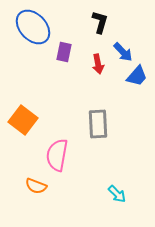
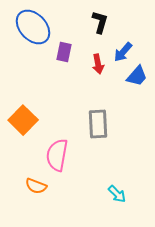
blue arrow: rotated 85 degrees clockwise
orange square: rotated 8 degrees clockwise
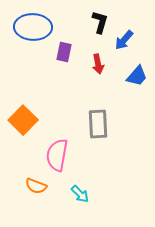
blue ellipse: rotated 45 degrees counterclockwise
blue arrow: moved 1 px right, 12 px up
cyan arrow: moved 37 px left
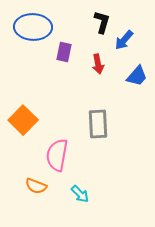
black L-shape: moved 2 px right
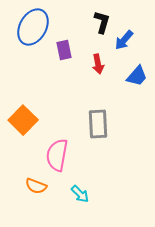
blue ellipse: rotated 63 degrees counterclockwise
purple rectangle: moved 2 px up; rotated 24 degrees counterclockwise
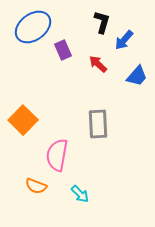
blue ellipse: rotated 24 degrees clockwise
purple rectangle: moved 1 px left; rotated 12 degrees counterclockwise
red arrow: rotated 144 degrees clockwise
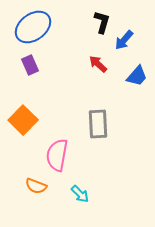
purple rectangle: moved 33 px left, 15 px down
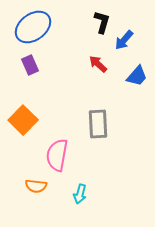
orange semicircle: rotated 15 degrees counterclockwise
cyan arrow: rotated 60 degrees clockwise
